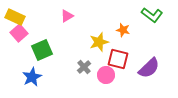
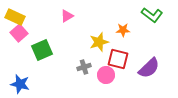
orange star: rotated 16 degrees counterclockwise
gray cross: rotated 24 degrees clockwise
blue star: moved 12 px left, 7 px down; rotated 30 degrees counterclockwise
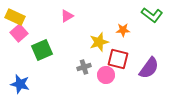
purple semicircle: rotated 10 degrees counterclockwise
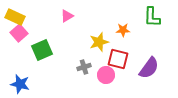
green L-shape: moved 2 px down; rotated 55 degrees clockwise
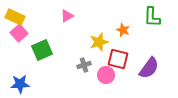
orange star: rotated 24 degrees clockwise
gray cross: moved 2 px up
blue star: rotated 18 degrees counterclockwise
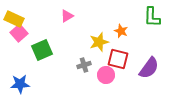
yellow rectangle: moved 1 px left, 2 px down
orange star: moved 2 px left, 1 px down
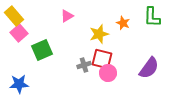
yellow rectangle: moved 3 px up; rotated 24 degrees clockwise
orange star: moved 2 px right, 8 px up
yellow star: moved 8 px up
red square: moved 16 px left
pink circle: moved 2 px right, 2 px up
blue star: moved 1 px left
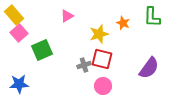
yellow rectangle: moved 1 px up
pink circle: moved 5 px left, 13 px down
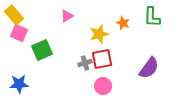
pink square: rotated 24 degrees counterclockwise
red square: rotated 25 degrees counterclockwise
gray cross: moved 1 px right, 2 px up
